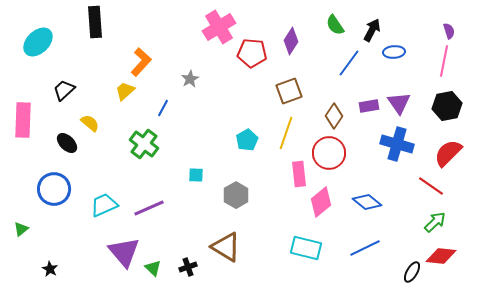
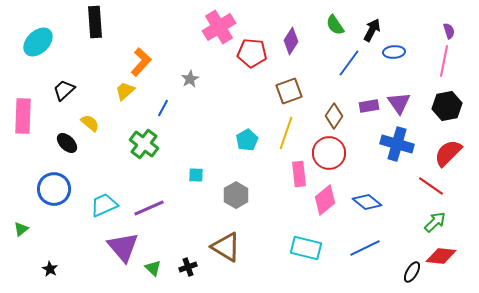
pink rectangle at (23, 120): moved 4 px up
pink diamond at (321, 202): moved 4 px right, 2 px up
purple triangle at (124, 252): moved 1 px left, 5 px up
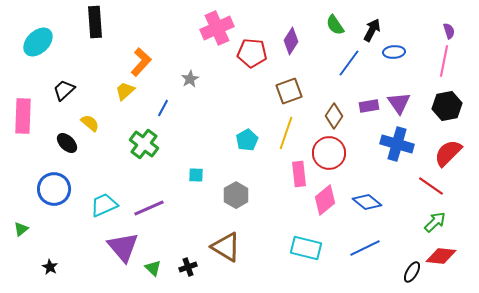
pink cross at (219, 27): moved 2 px left, 1 px down; rotated 8 degrees clockwise
black star at (50, 269): moved 2 px up
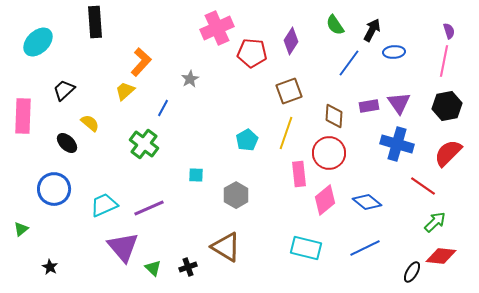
brown diamond at (334, 116): rotated 30 degrees counterclockwise
red line at (431, 186): moved 8 px left
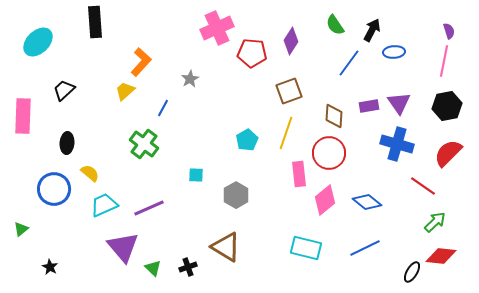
yellow semicircle at (90, 123): moved 50 px down
black ellipse at (67, 143): rotated 50 degrees clockwise
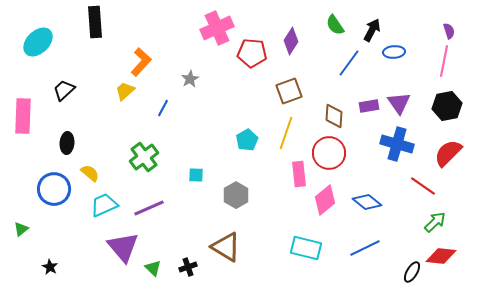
green cross at (144, 144): moved 13 px down; rotated 16 degrees clockwise
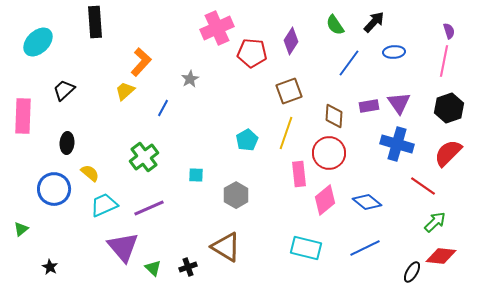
black arrow at (372, 30): moved 2 px right, 8 px up; rotated 15 degrees clockwise
black hexagon at (447, 106): moved 2 px right, 2 px down; rotated 8 degrees counterclockwise
